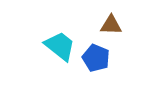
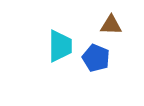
cyan trapezoid: rotated 52 degrees clockwise
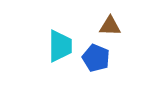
brown triangle: moved 1 px left, 1 px down
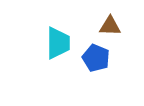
cyan trapezoid: moved 2 px left, 3 px up
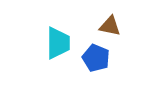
brown triangle: rotated 10 degrees clockwise
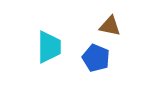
cyan trapezoid: moved 9 px left, 4 px down
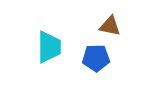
blue pentagon: rotated 24 degrees counterclockwise
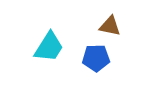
cyan trapezoid: rotated 32 degrees clockwise
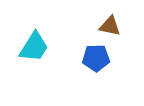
cyan trapezoid: moved 15 px left
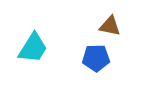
cyan trapezoid: moved 1 px left, 1 px down
